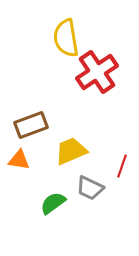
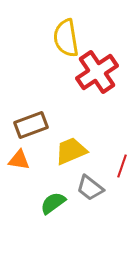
gray trapezoid: rotated 12 degrees clockwise
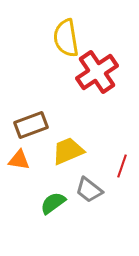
yellow trapezoid: moved 3 px left
gray trapezoid: moved 1 px left, 2 px down
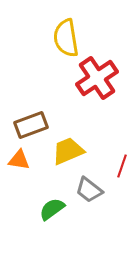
red cross: moved 6 px down
green semicircle: moved 1 px left, 6 px down
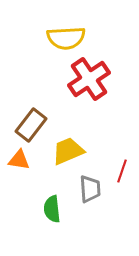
yellow semicircle: rotated 84 degrees counterclockwise
red cross: moved 8 px left, 1 px down
brown rectangle: rotated 32 degrees counterclockwise
red line: moved 5 px down
gray trapezoid: moved 1 px right, 1 px up; rotated 132 degrees counterclockwise
green semicircle: rotated 60 degrees counterclockwise
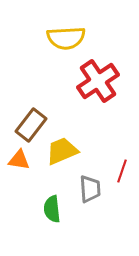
red cross: moved 9 px right, 2 px down
yellow trapezoid: moved 6 px left
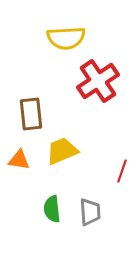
brown rectangle: moved 11 px up; rotated 44 degrees counterclockwise
gray trapezoid: moved 23 px down
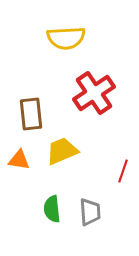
red cross: moved 4 px left, 12 px down
red line: moved 1 px right
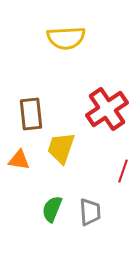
red cross: moved 13 px right, 16 px down
yellow trapezoid: moved 1 px left, 3 px up; rotated 48 degrees counterclockwise
green semicircle: rotated 28 degrees clockwise
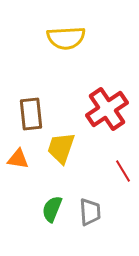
orange triangle: moved 1 px left, 1 px up
red line: rotated 50 degrees counterclockwise
